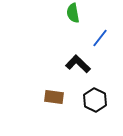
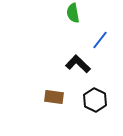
blue line: moved 2 px down
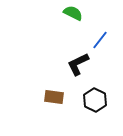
green semicircle: rotated 126 degrees clockwise
black L-shape: rotated 70 degrees counterclockwise
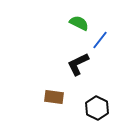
green semicircle: moved 6 px right, 10 px down
black hexagon: moved 2 px right, 8 px down
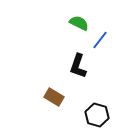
black L-shape: moved 2 px down; rotated 45 degrees counterclockwise
brown rectangle: rotated 24 degrees clockwise
black hexagon: moved 7 px down; rotated 10 degrees counterclockwise
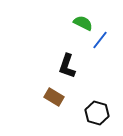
green semicircle: moved 4 px right
black L-shape: moved 11 px left
black hexagon: moved 2 px up
